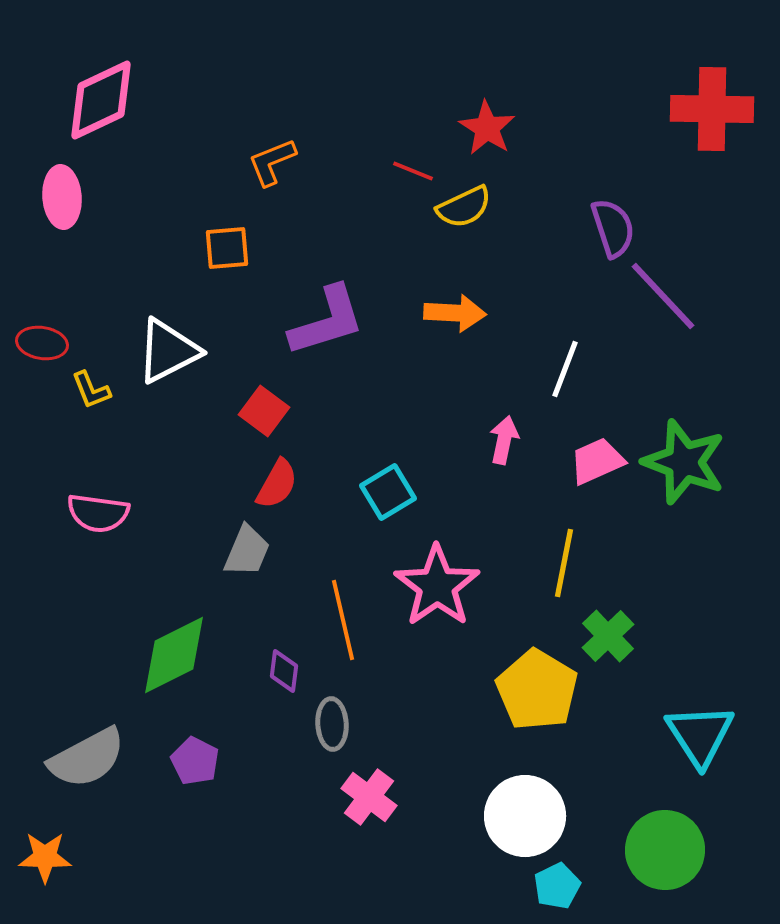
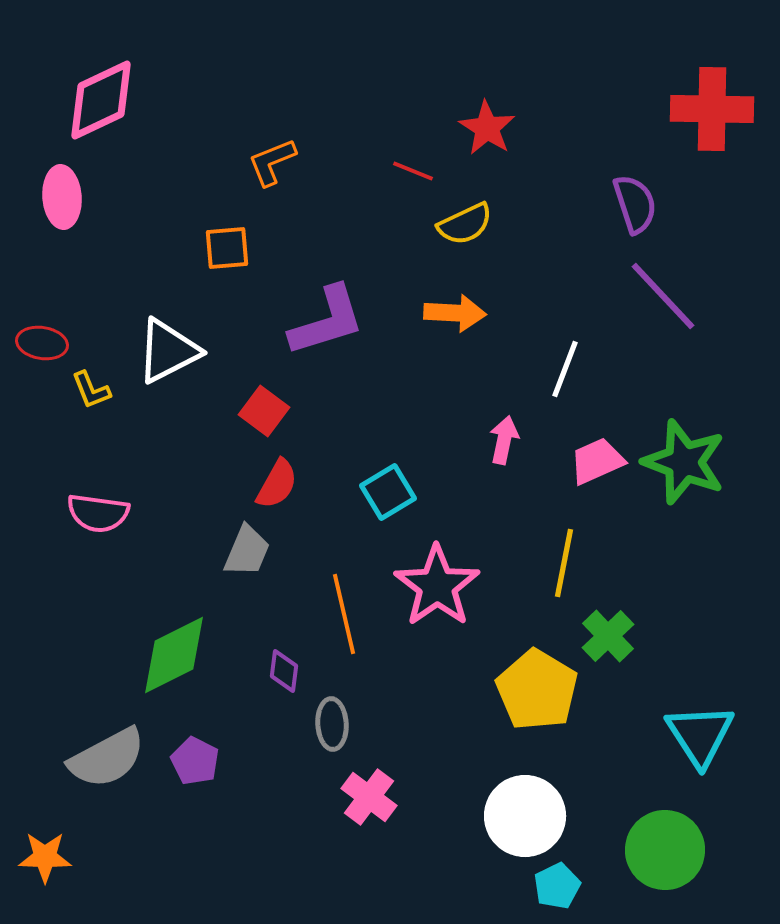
yellow semicircle: moved 1 px right, 17 px down
purple semicircle: moved 22 px right, 24 px up
orange line: moved 1 px right, 6 px up
gray semicircle: moved 20 px right
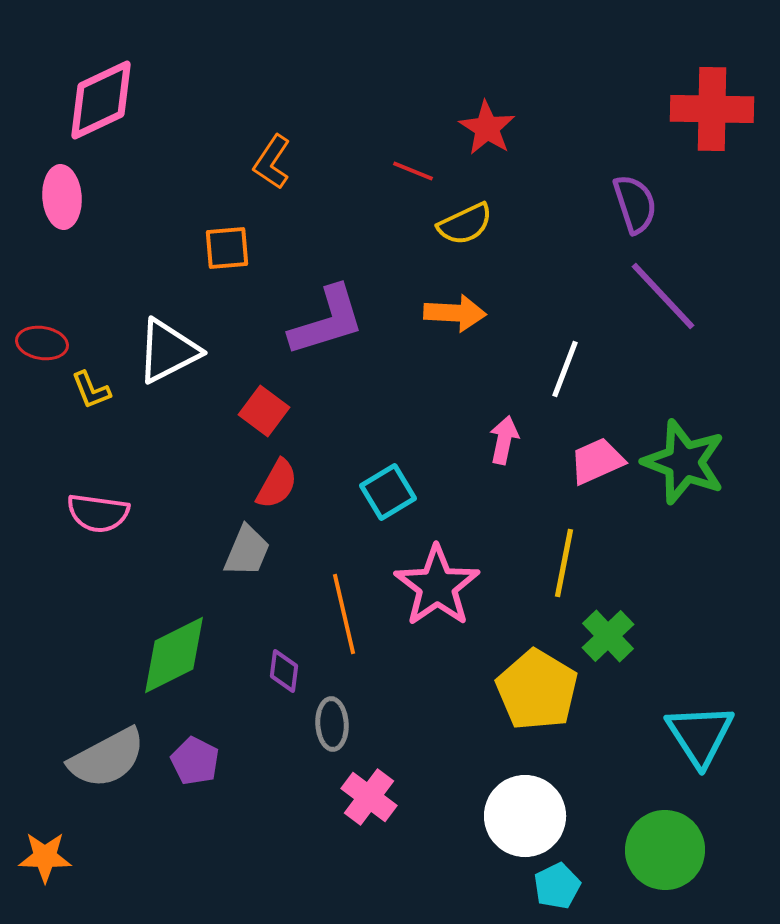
orange L-shape: rotated 34 degrees counterclockwise
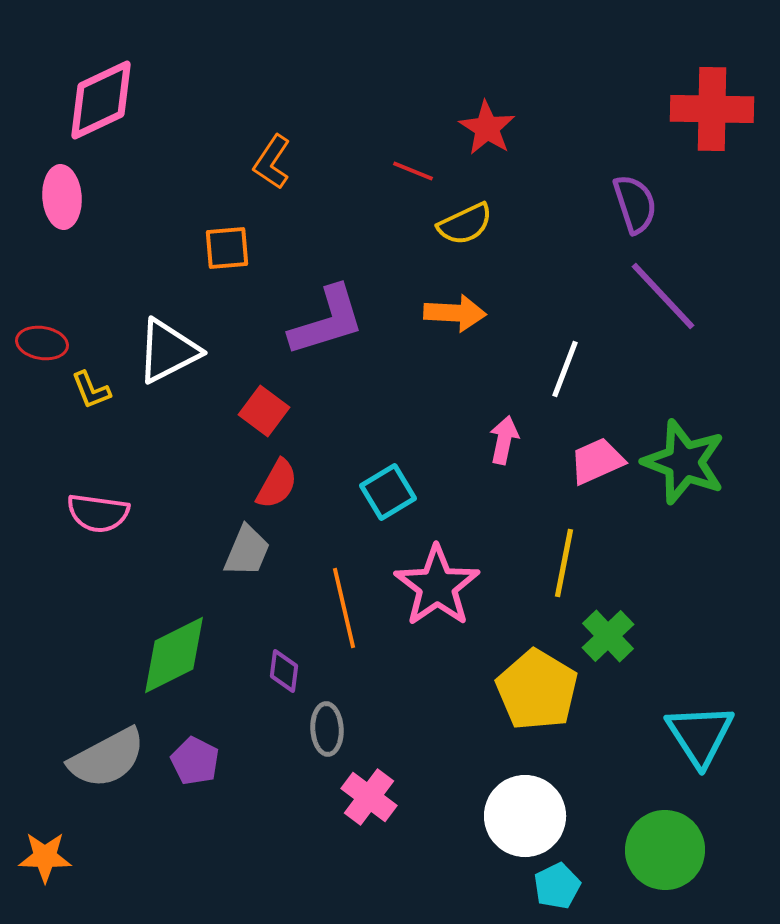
orange line: moved 6 px up
gray ellipse: moved 5 px left, 5 px down
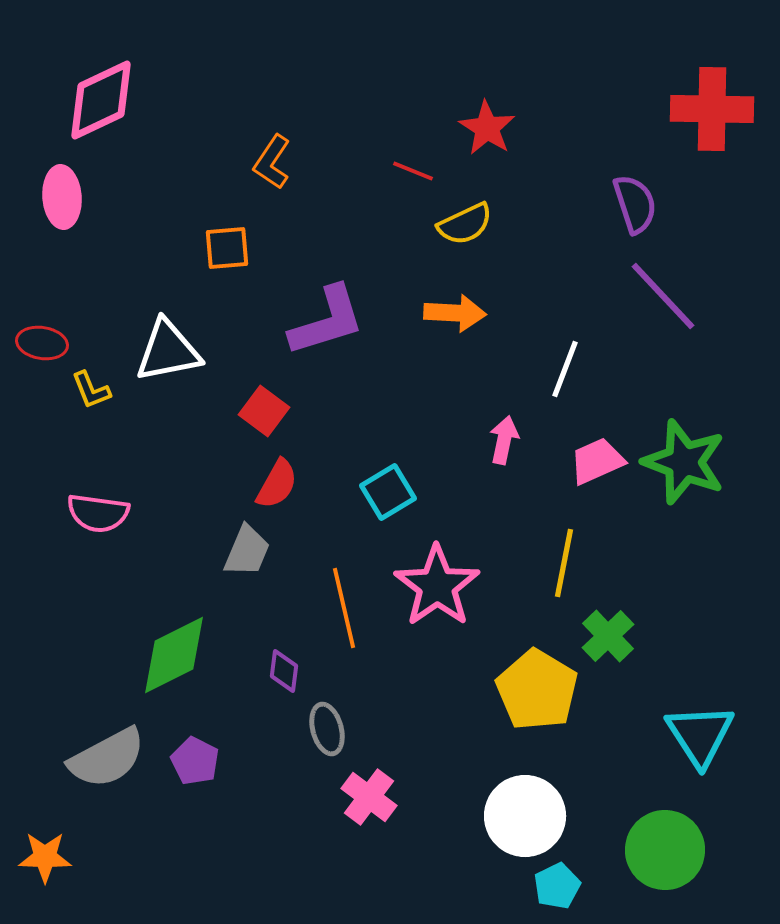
white triangle: rotated 16 degrees clockwise
gray ellipse: rotated 12 degrees counterclockwise
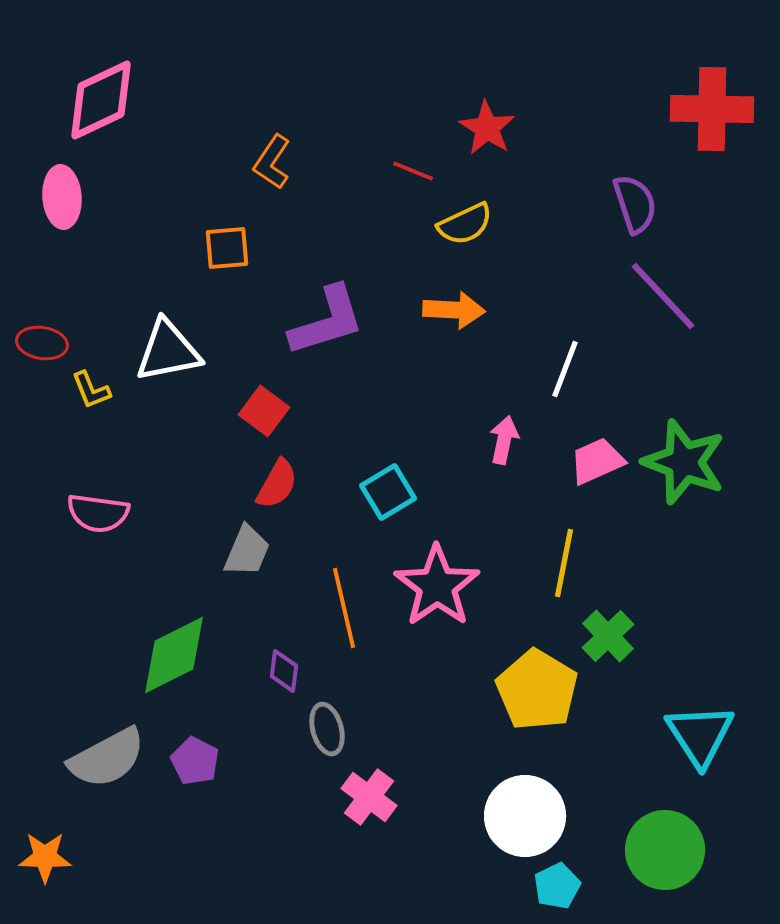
orange arrow: moved 1 px left, 3 px up
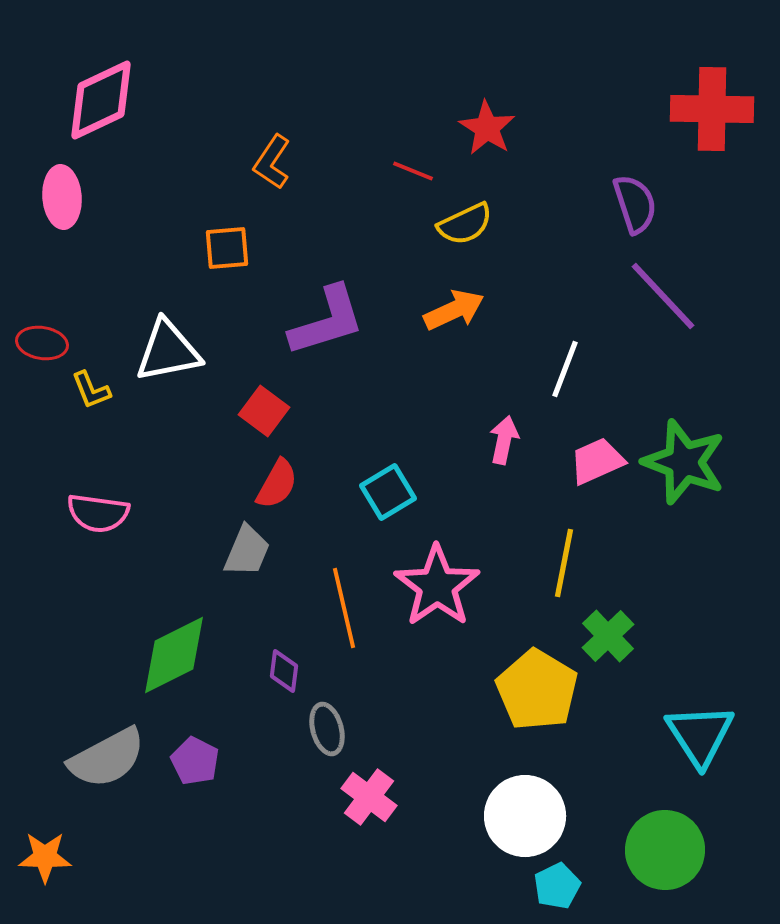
orange arrow: rotated 28 degrees counterclockwise
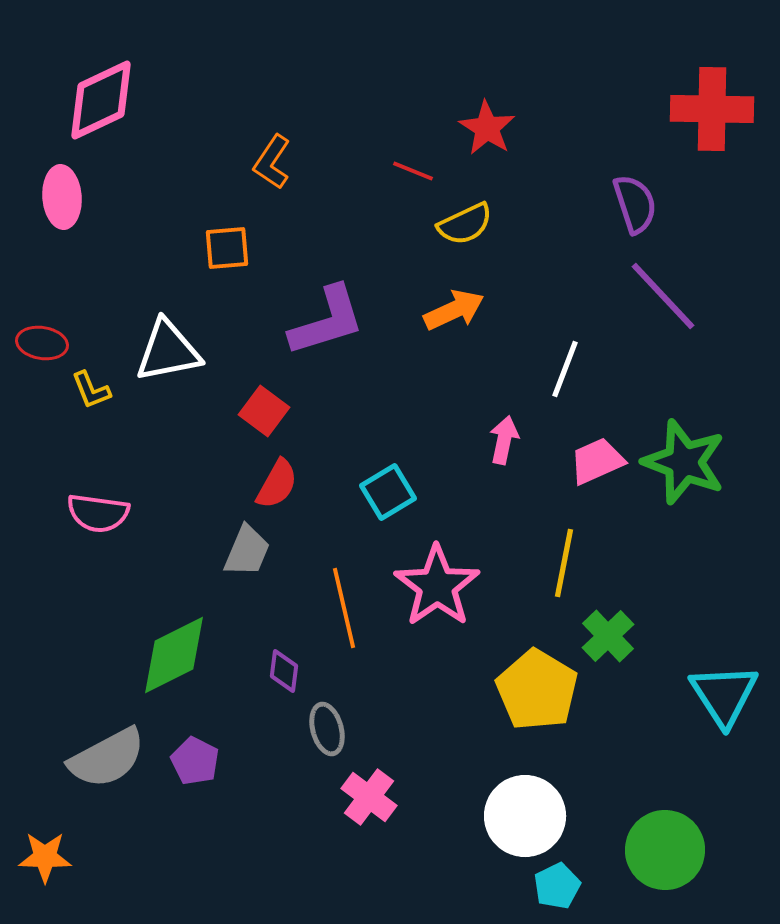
cyan triangle: moved 24 px right, 40 px up
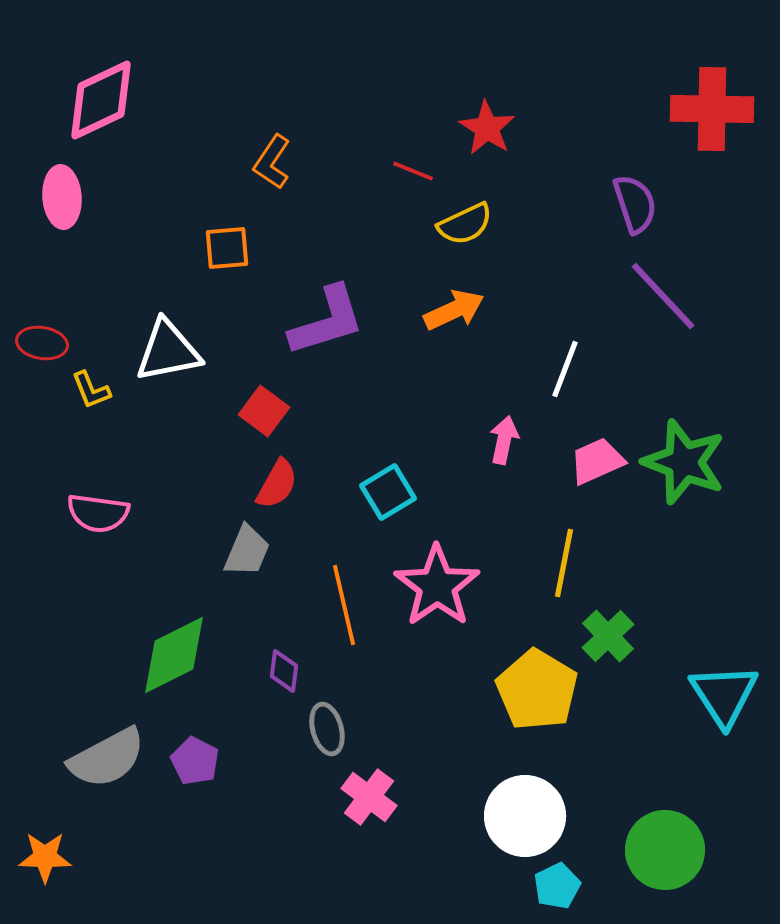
orange line: moved 3 px up
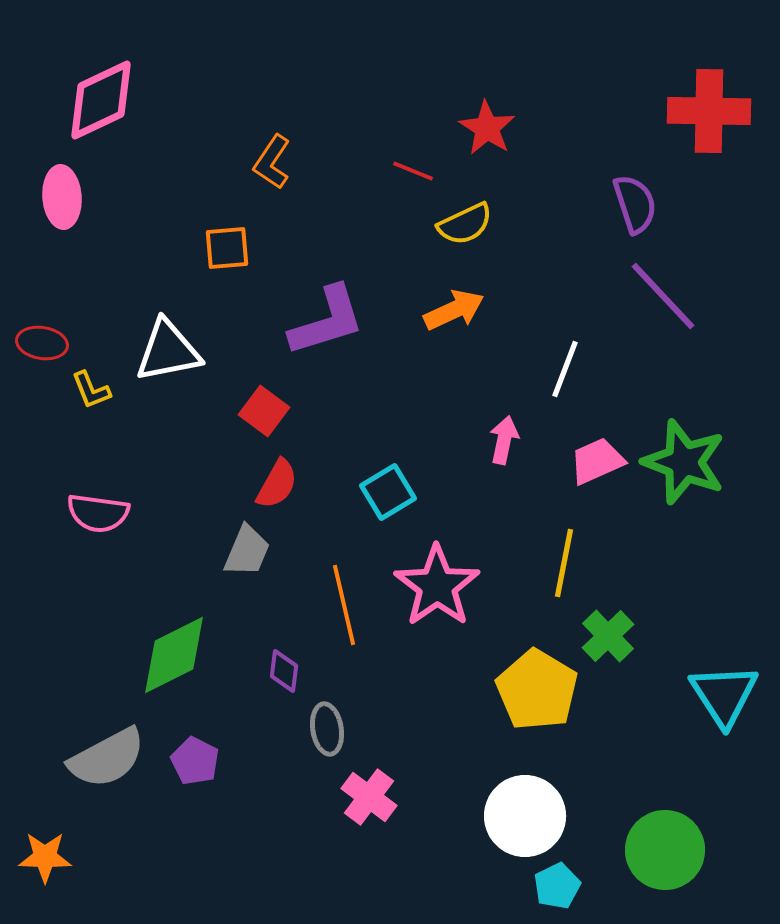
red cross: moved 3 px left, 2 px down
gray ellipse: rotated 6 degrees clockwise
